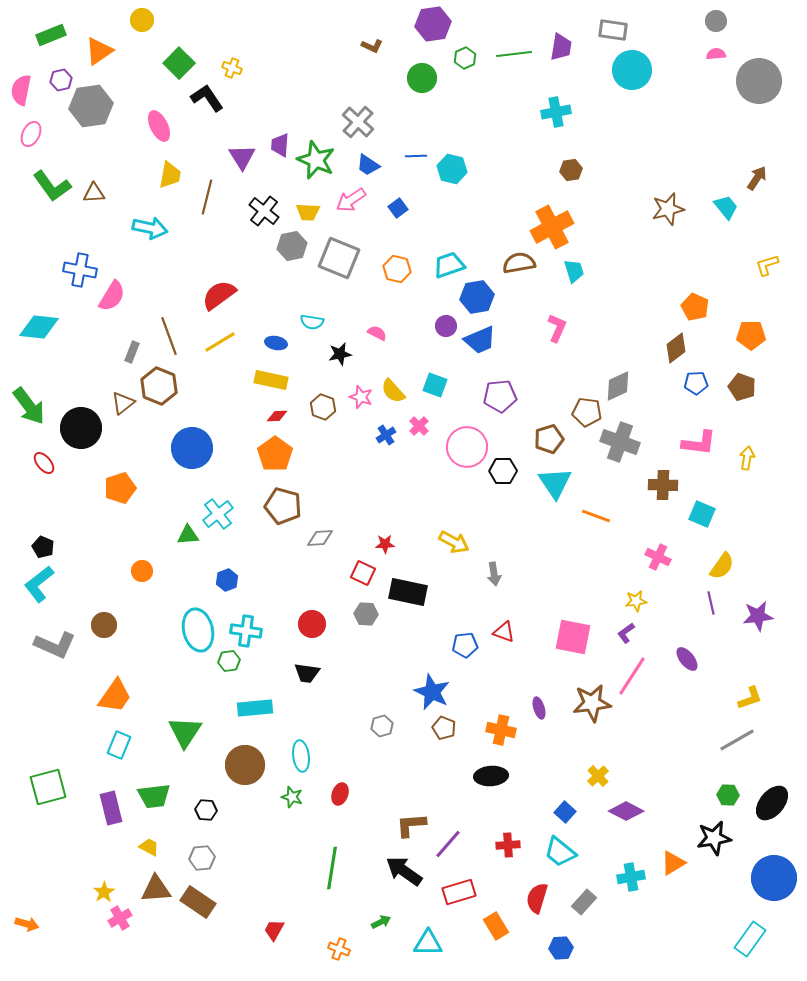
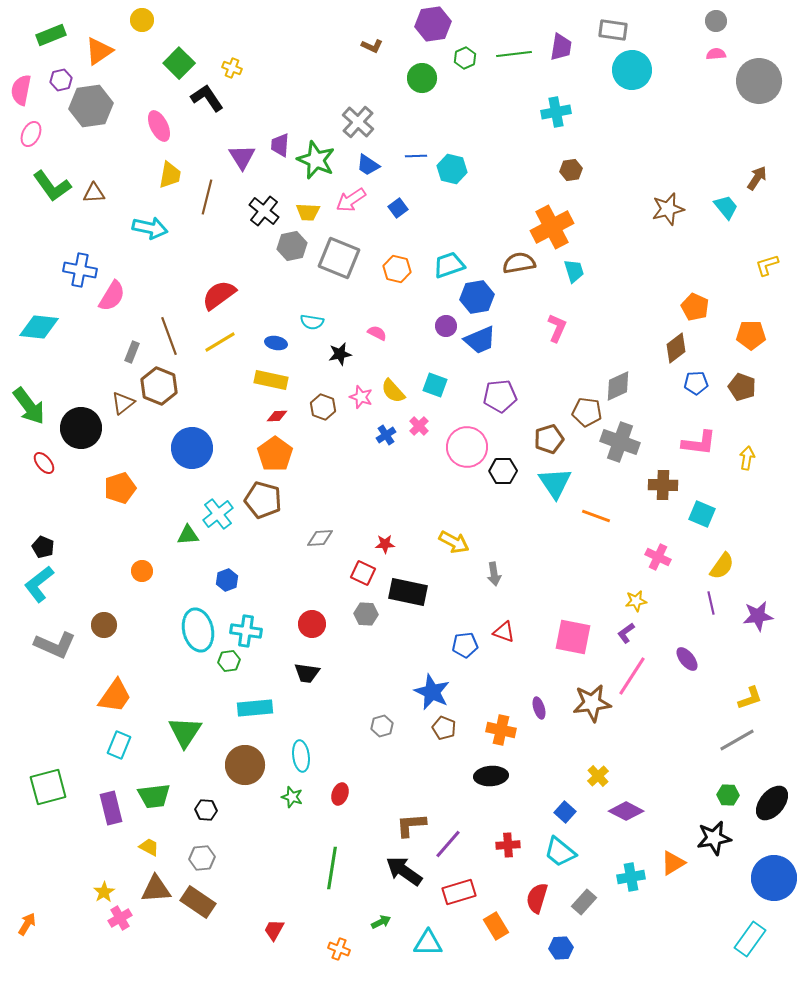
brown pentagon at (283, 506): moved 20 px left, 6 px up
orange arrow at (27, 924): rotated 75 degrees counterclockwise
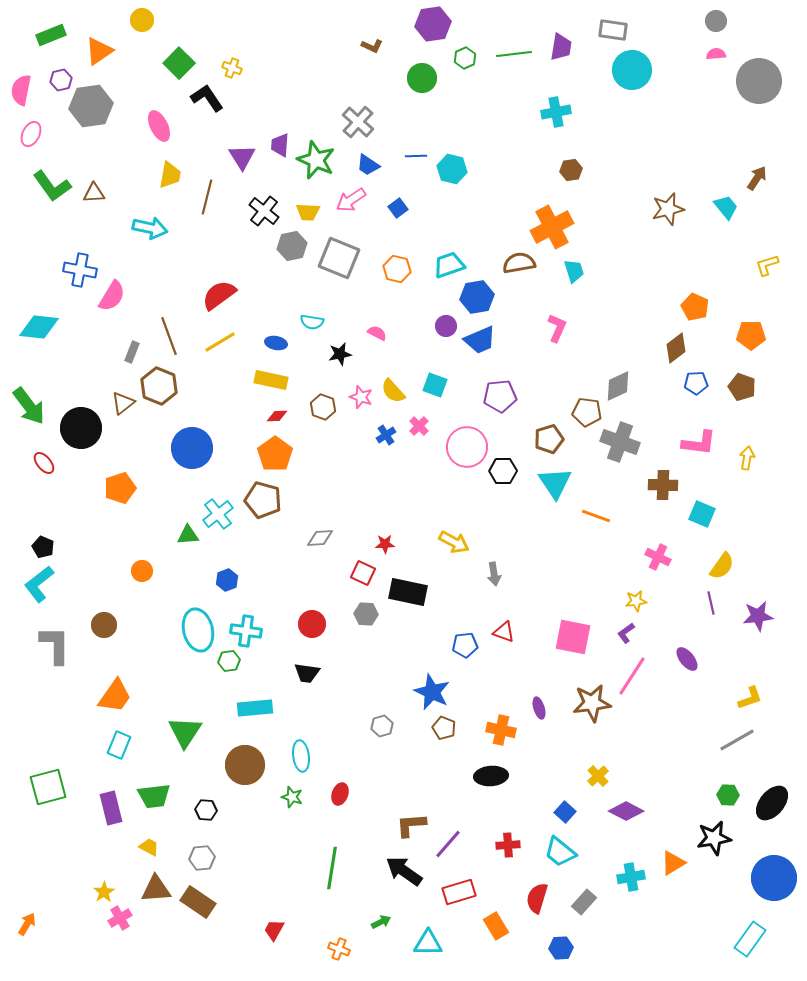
gray L-shape at (55, 645): rotated 114 degrees counterclockwise
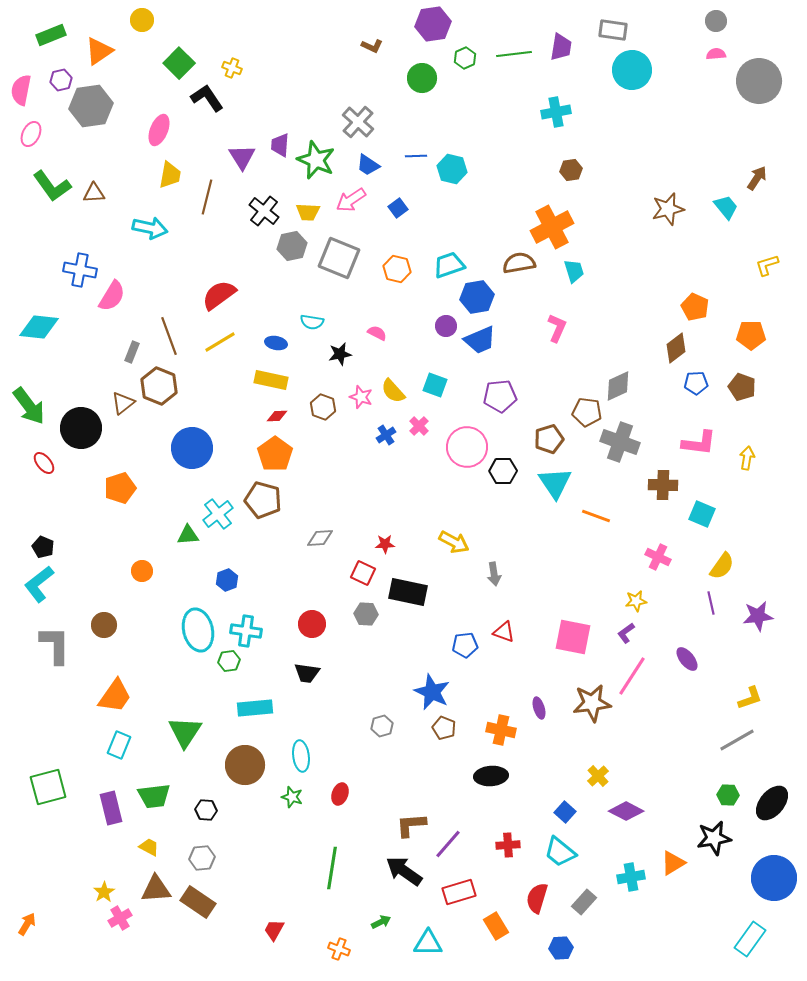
pink ellipse at (159, 126): moved 4 px down; rotated 48 degrees clockwise
